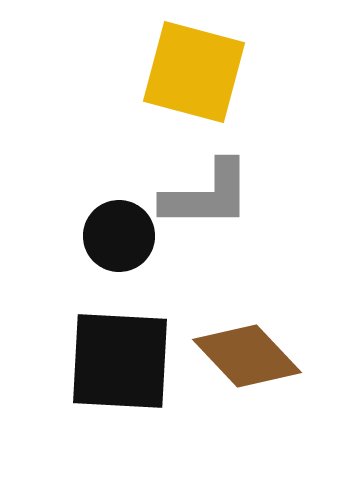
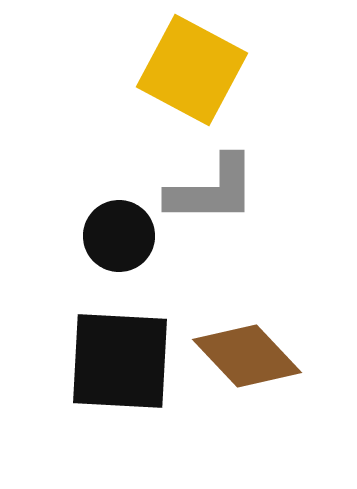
yellow square: moved 2 px left, 2 px up; rotated 13 degrees clockwise
gray L-shape: moved 5 px right, 5 px up
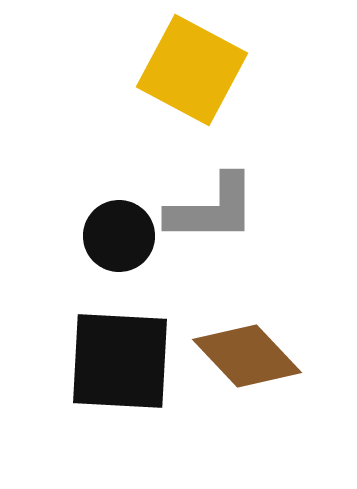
gray L-shape: moved 19 px down
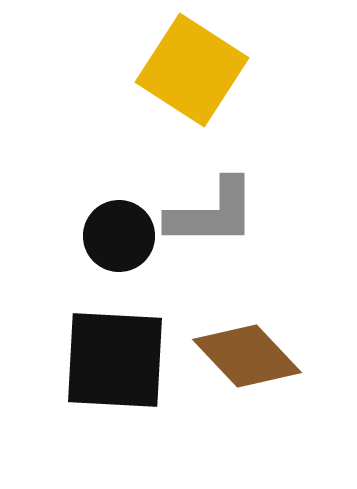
yellow square: rotated 5 degrees clockwise
gray L-shape: moved 4 px down
black square: moved 5 px left, 1 px up
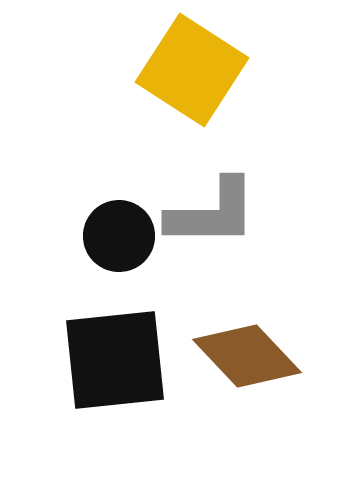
black square: rotated 9 degrees counterclockwise
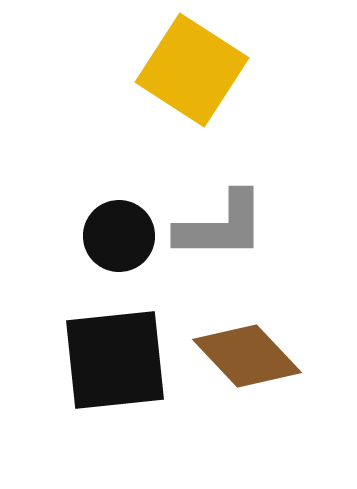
gray L-shape: moved 9 px right, 13 px down
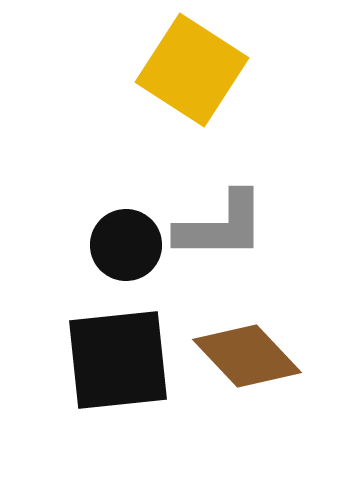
black circle: moved 7 px right, 9 px down
black square: moved 3 px right
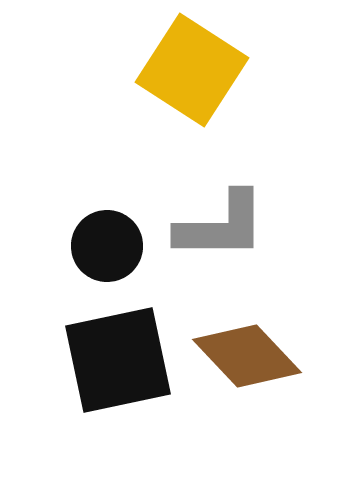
black circle: moved 19 px left, 1 px down
black square: rotated 6 degrees counterclockwise
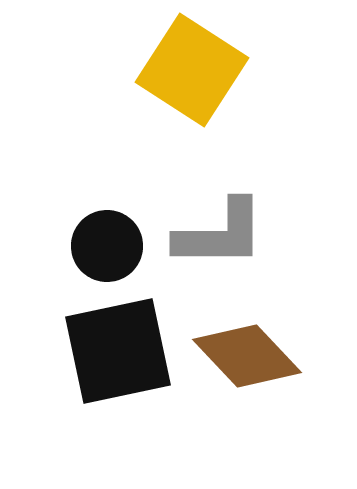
gray L-shape: moved 1 px left, 8 px down
black square: moved 9 px up
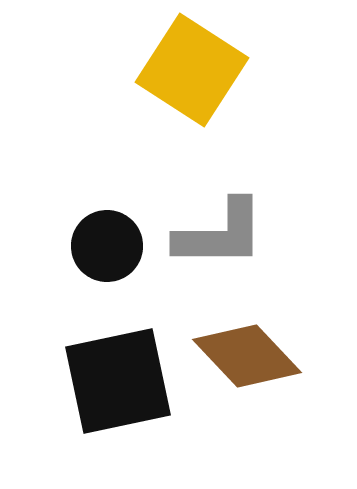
black square: moved 30 px down
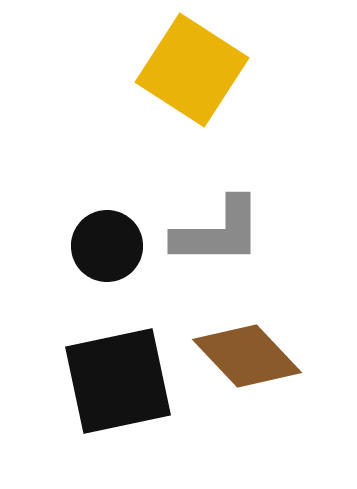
gray L-shape: moved 2 px left, 2 px up
